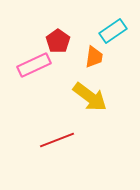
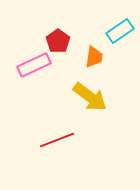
cyan rectangle: moved 7 px right
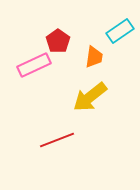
yellow arrow: rotated 105 degrees clockwise
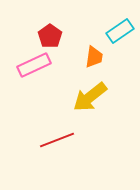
red pentagon: moved 8 px left, 5 px up
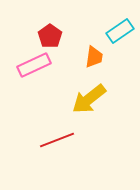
yellow arrow: moved 1 px left, 2 px down
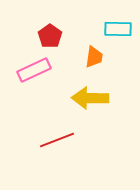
cyan rectangle: moved 2 px left, 2 px up; rotated 36 degrees clockwise
pink rectangle: moved 5 px down
yellow arrow: moved 1 px right, 1 px up; rotated 39 degrees clockwise
